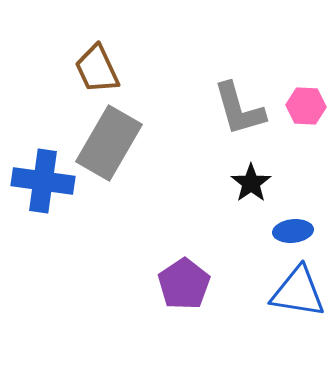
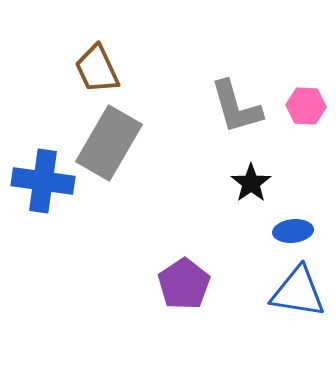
gray L-shape: moved 3 px left, 2 px up
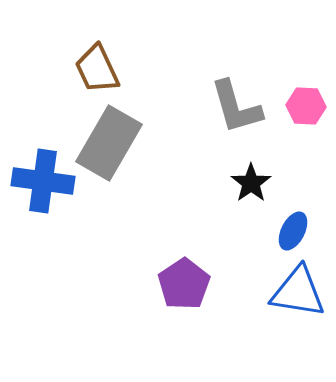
blue ellipse: rotated 57 degrees counterclockwise
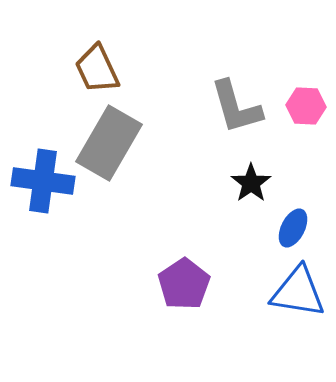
blue ellipse: moved 3 px up
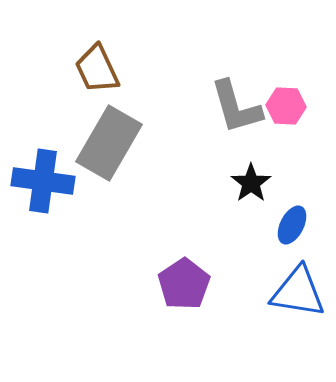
pink hexagon: moved 20 px left
blue ellipse: moved 1 px left, 3 px up
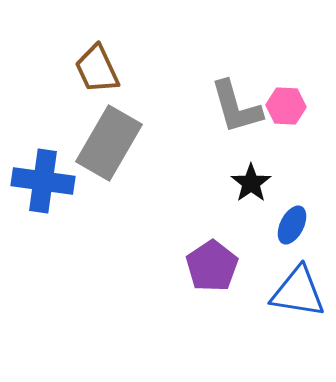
purple pentagon: moved 28 px right, 18 px up
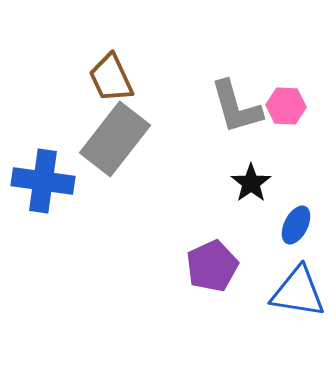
brown trapezoid: moved 14 px right, 9 px down
gray rectangle: moved 6 px right, 4 px up; rotated 8 degrees clockwise
blue ellipse: moved 4 px right
purple pentagon: rotated 9 degrees clockwise
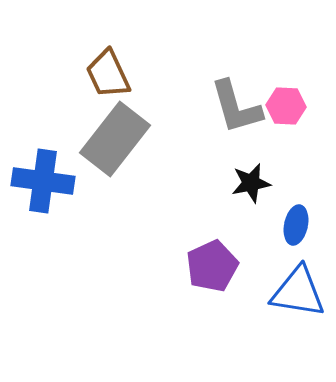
brown trapezoid: moved 3 px left, 4 px up
black star: rotated 24 degrees clockwise
blue ellipse: rotated 15 degrees counterclockwise
